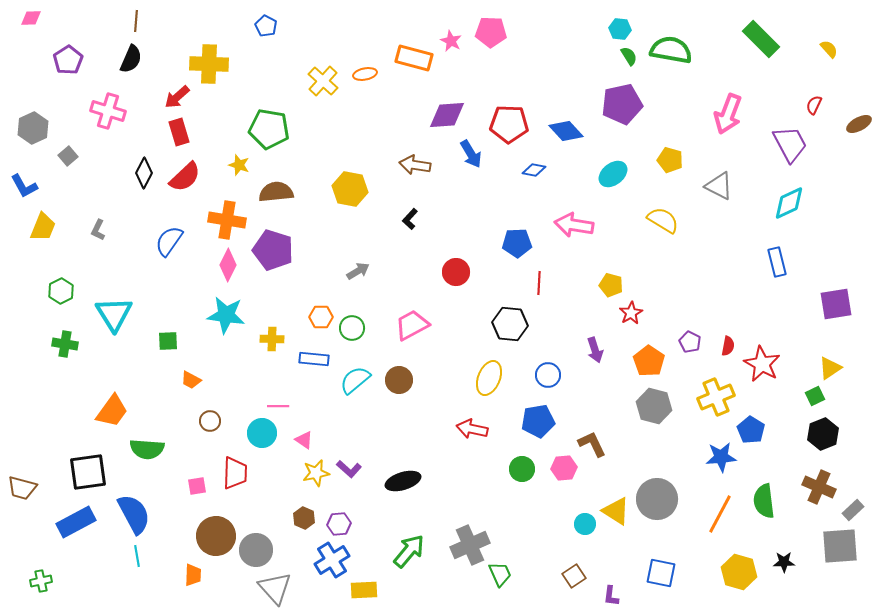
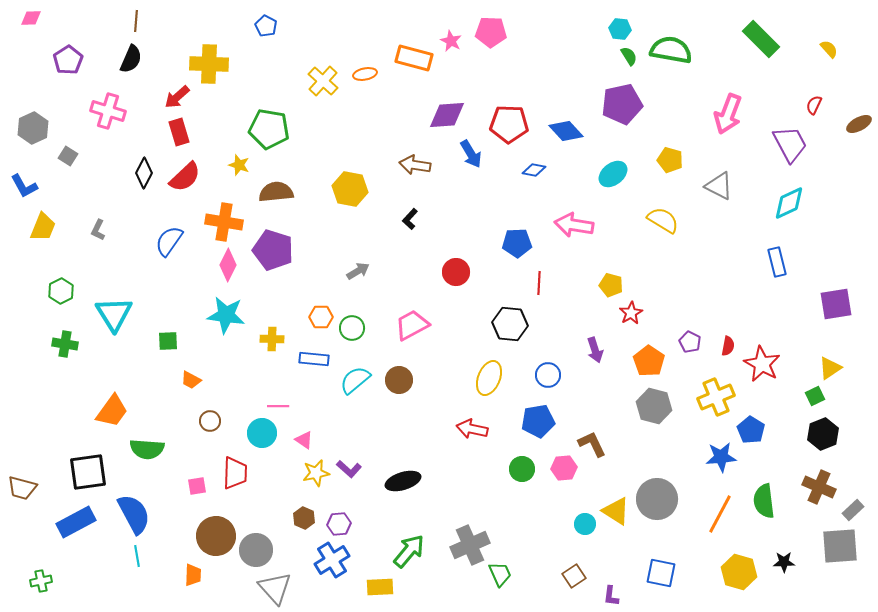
gray square at (68, 156): rotated 18 degrees counterclockwise
orange cross at (227, 220): moved 3 px left, 2 px down
yellow rectangle at (364, 590): moved 16 px right, 3 px up
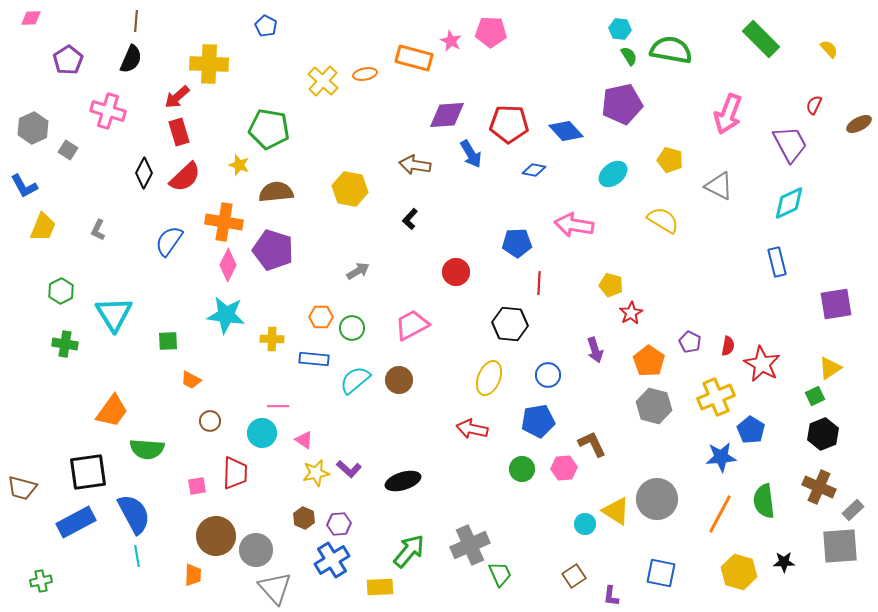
gray square at (68, 156): moved 6 px up
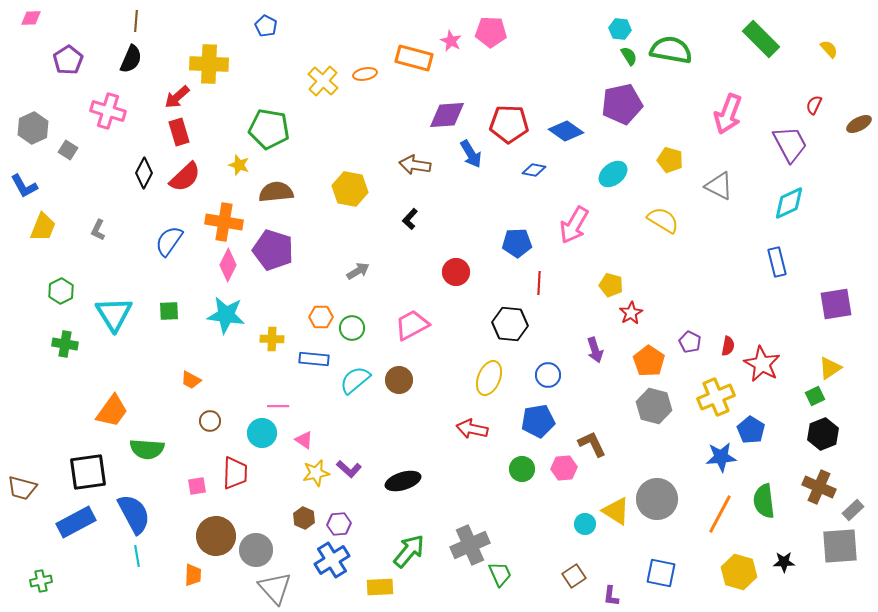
blue diamond at (566, 131): rotated 12 degrees counterclockwise
pink arrow at (574, 225): rotated 69 degrees counterclockwise
green square at (168, 341): moved 1 px right, 30 px up
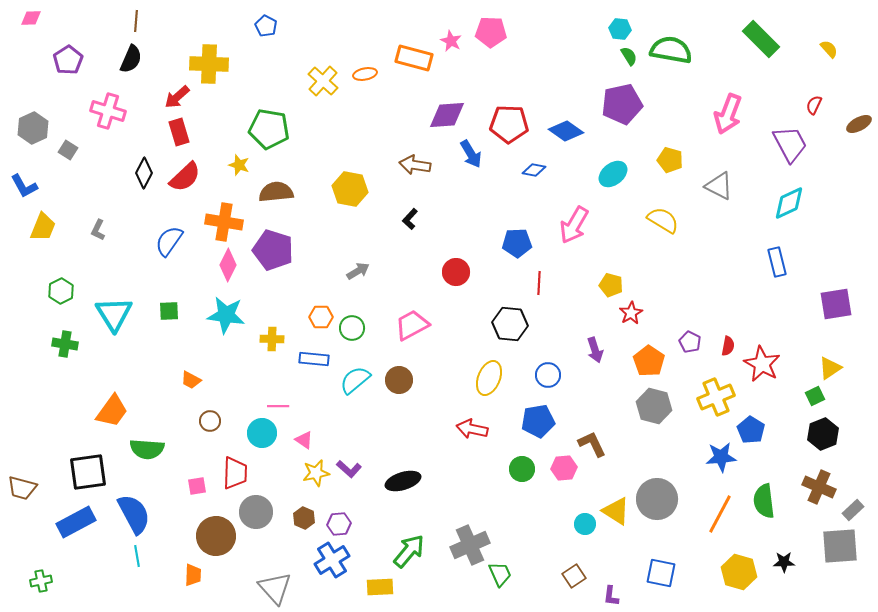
gray circle at (256, 550): moved 38 px up
